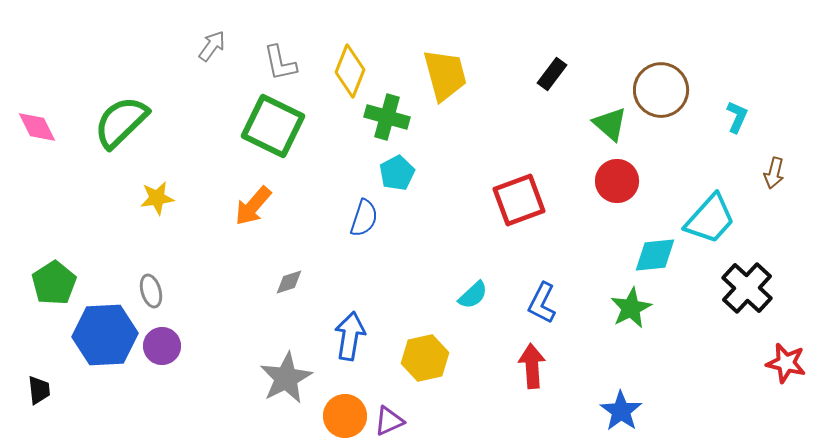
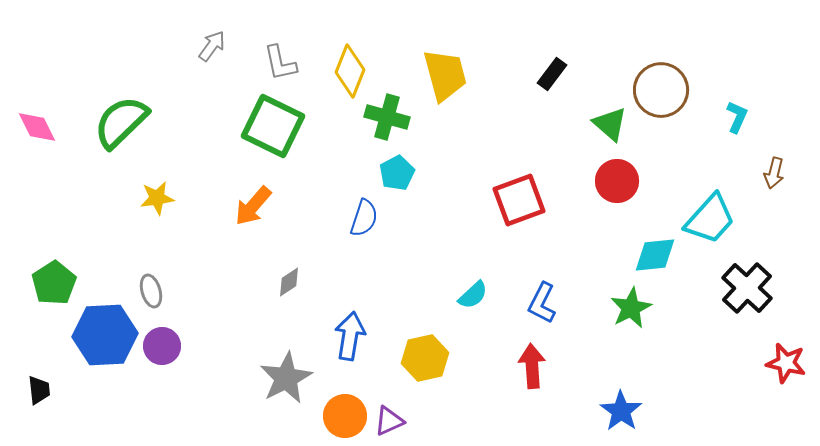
gray diamond: rotated 16 degrees counterclockwise
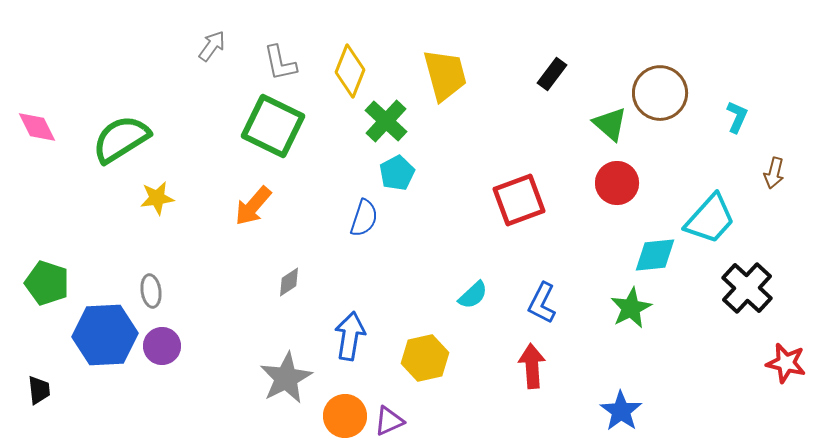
brown circle: moved 1 px left, 3 px down
green cross: moved 1 px left, 4 px down; rotated 27 degrees clockwise
green semicircle: moved 17 px down; rotated 12 degrees clockwise
red circle: moved 2 px down
green pentagon: moved 7 px left; rotated 21 degrees counterclockwise
gray ellipse: rotated 8 degrees clockwise
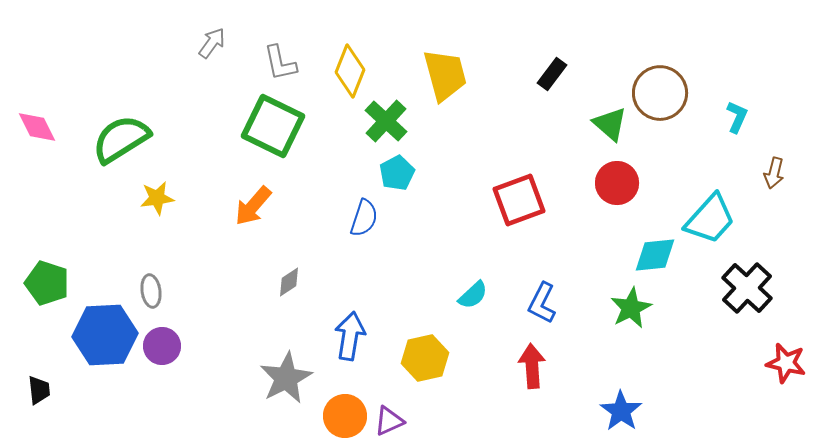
gray arrow: moved 3 px up
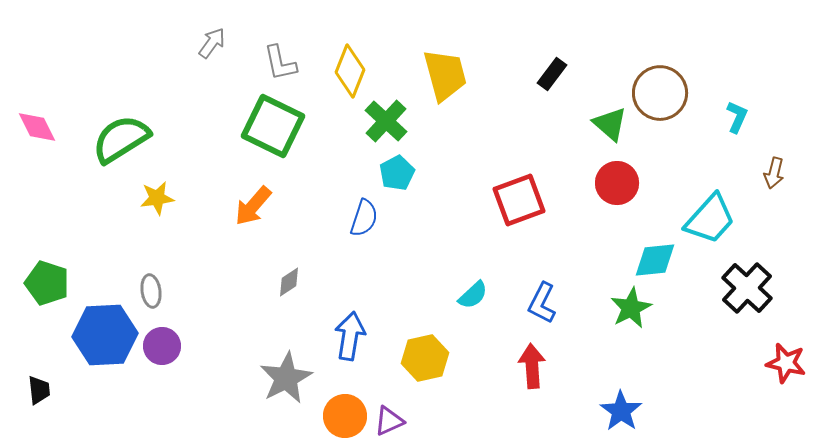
cyan diamond: moved 5 px down
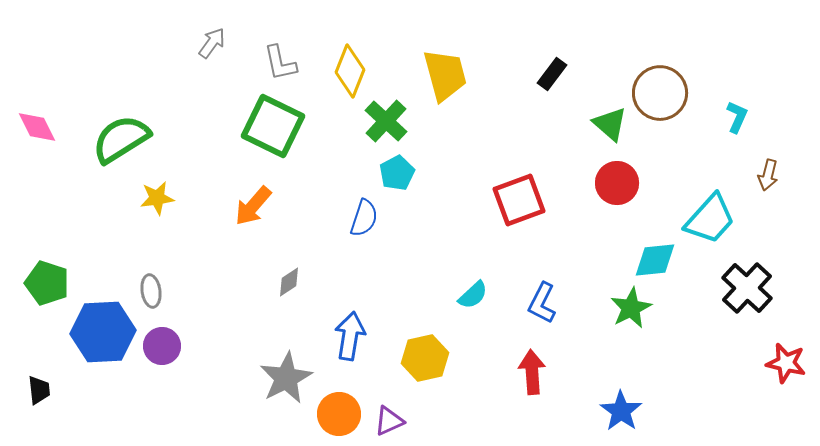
brown arrow: moved 6 px left, 2 px down
blue hexagon: moved 2 px left, 3 px up
red arrow: moved 6 px down
orange circle: moved 6 px left, 2 px up
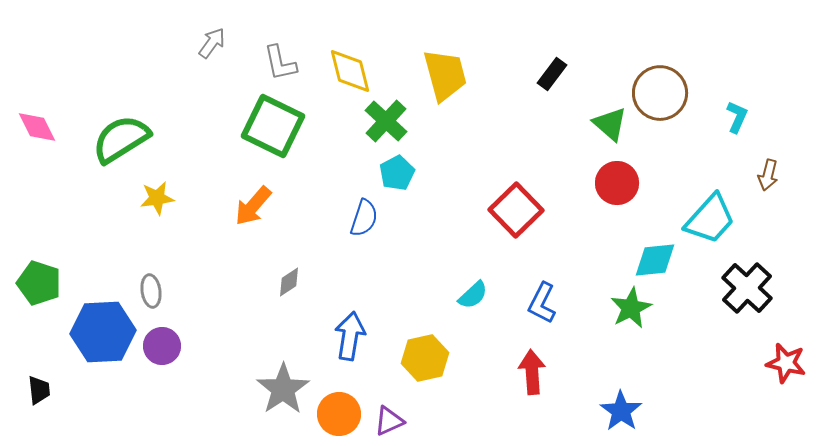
yellow diamond: rotated 36 degrees counterclockwise
red square: moved 3 px left, 10 px down; rotated 24 degrees counterclockwise
green pentagon: moved 8 px left
gray star: moved 3 px left, 11 px down; rotated 6 degrees counterclockwise
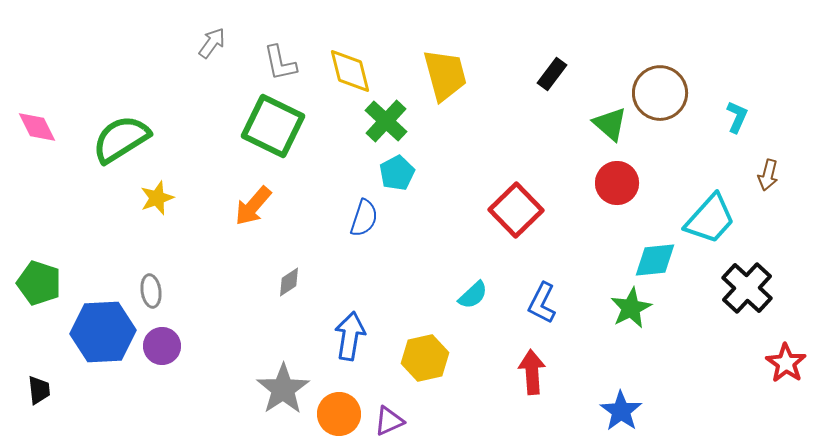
yellow star: rotated 12 degrees counterclockwise
red star: rotated 21 degrees clockwise
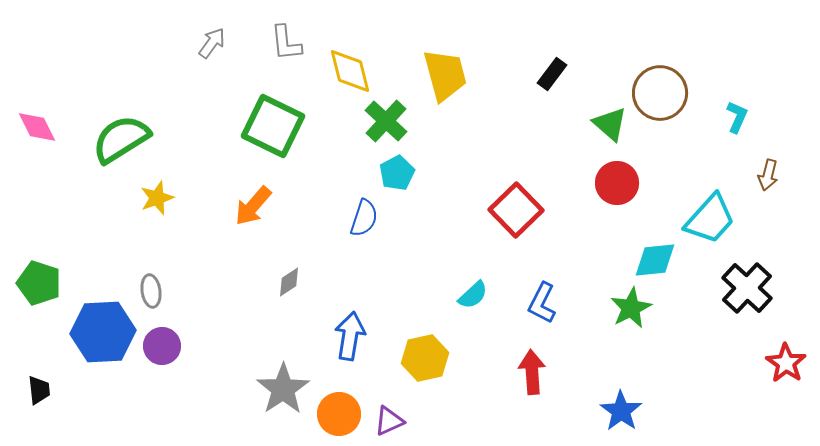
gray L-shape: moved 6 px right, 20 px up; rotated 6 degrees clockwise
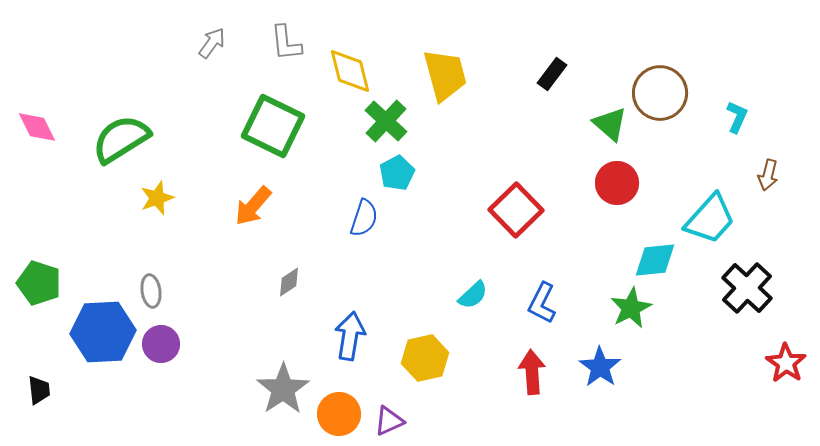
purple circle: moved 1 px left, 2 px up
blue star: moved 21 px left, 44 px up
